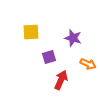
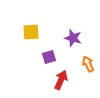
orange arrow: rotated 140 degrees counterclockwise
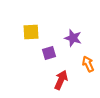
purple square: moved 4 px up
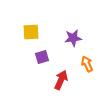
purple star: rotated 24 degrees counterclockwise
purple square: moved 7 px left, 4 px down
orange arrow: moved 1 px left
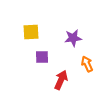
purple square: rotated 16 degrees clockwise
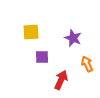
purple star: rotated 30 degrees clockwise
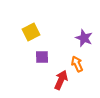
yellow square: rotated 24 degrees counterclockwise
purple star: moved 11 px right
orange arrow: moved 10 px left
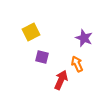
purple square: rotated 16 degrees clockwise
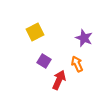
yellow square: moved 4 px right
purple square: moved 2 px right, 4 px down; rotated 16 degrees clockwise
red arrow: moved 2 px left
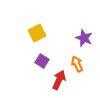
yellow square: moved 2 px right, 1 px down
purple square: moved 2 px left
